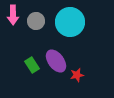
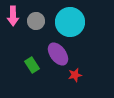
pink arrow: moved 1 px down
purple ellipse: moved 2 px right, 7 px up
red star: moved 2 px left
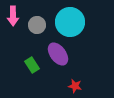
gray circle: moved 1 px right, 4 px down
red star: moved 11 px down; rotated 24 degrees clockwise
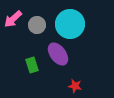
pink arrow: moved 3 px down; rotated 48 degrees clockwise
cyan circle: moved 2 px down
green rectangle: rotated 14 degrees clockwise
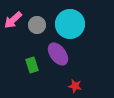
pink arrow: moved 1 px down
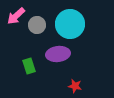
pink arrow: moved 3 px right, 4 px up
purple ellipse: rotated 60 degrees counterclockwise
green rectangle: moved 3 px left, 1 px down
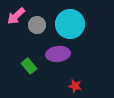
green rectangle: rotated 21 degrees counterclockwise
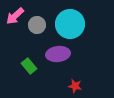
pink arrow: moved 1 px left
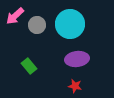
purple ellipse: moved 19 px right, 5 px down
